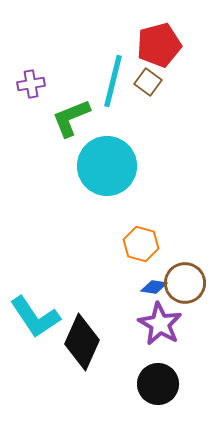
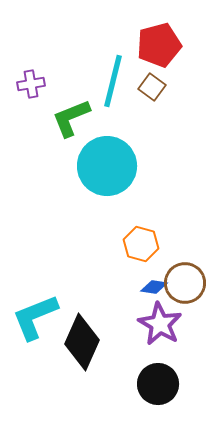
brown square: moved 4 px right, 5 px down
cyan L-shape: rotated 102 degrees clockwise
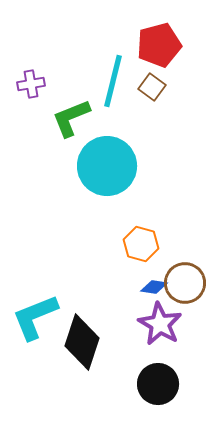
black diamond: rotated 6 degrees counterclockwise
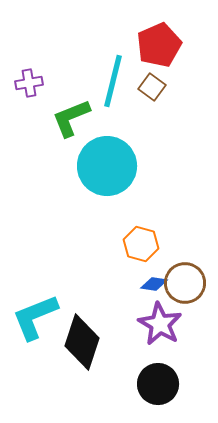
red pentagon: rotated 9 degrees counterclockwise
purple cross: moved 2 px left, 1 px up
blue diamond: moved 3 px up
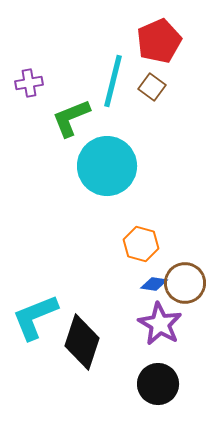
red pentagon: moved 4 px up
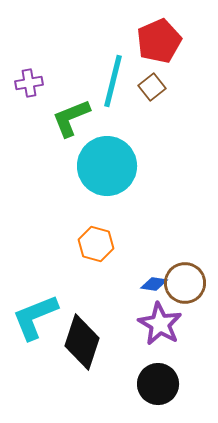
brown square: rotated 16 degrees clockwise
orange hexagon: moved 45 px left
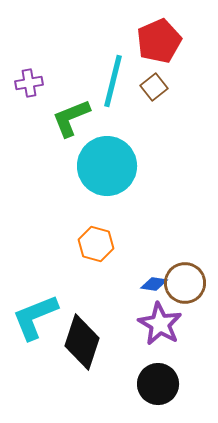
brown square: moved 2 px right
